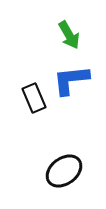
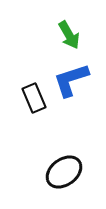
blue L-shape: rotated 12 degrees counterclockwise
black ellipse: moved 1 px down
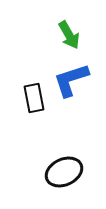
black rectangle: rotated 12 degrees clockwise
black ellipse: rotated 12 degrees clockwise
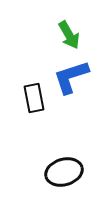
blue L-shape: moved 3 px up
black ellipse: rotated 9 degrees clockwise
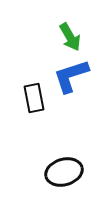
green arrow: moved 1 px right, 2 px down
blue L-shape: moved 1 px up
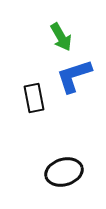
green arrow: moved 9 px left
blue L-shape: moved 3 px right
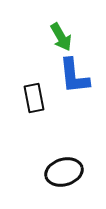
blue L-shape: rotated 78 degrees counterclockwise
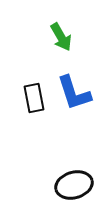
blue L-shape: moved 17 px down; rotated 12 degrees counterclockwise
black ellipse: moved 10 px right, 13 px down
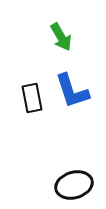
blue L-shape: moved 2 px left, 2 px up
black rectangle: moved 2 px left
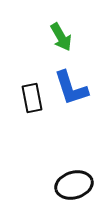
blue L-shape: moved 1 px left, 3 px up
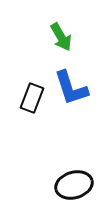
black rectangle: rotated 32 degrees clockwise
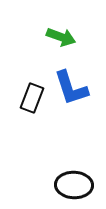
green arrow: rotated 40 degrees counterclockwise
black ellipse: rotated 18 degrees clockwise
